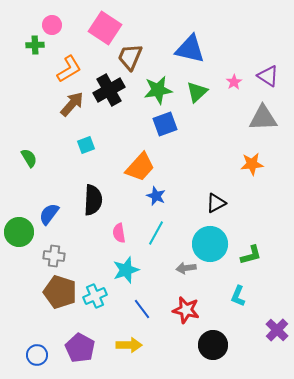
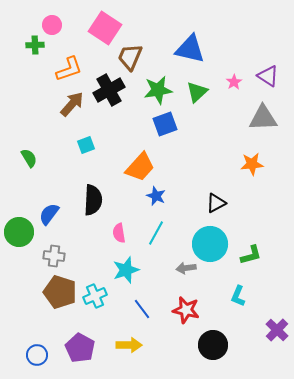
orange L-shape: rotated 12 degrees clockwise
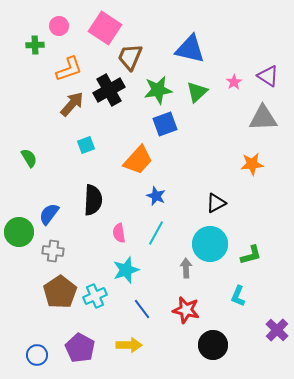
pink circle: moved 7 px right, 1 px down
orange trapezoid: moved 2 px left, 7 px up
gray cross: moved 1 px left, 5 px up
gray arrow: rotated 96 degrees clockwise
brown pentagon: rotated 20 degrees clockwise
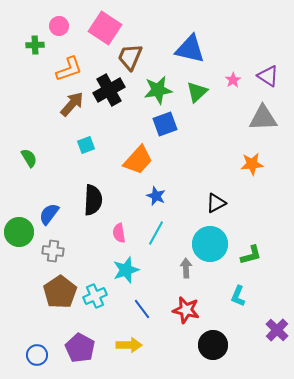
pink star: moved 1 px left, 2 px up
